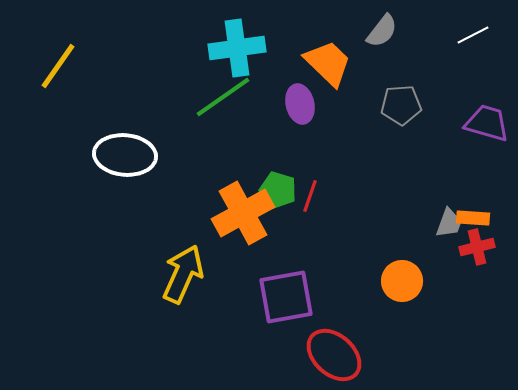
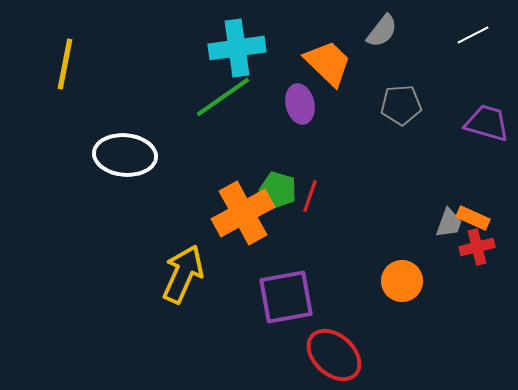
yellow line: moved 7 px right, 2 px up; rotated 24 degrees counterclockwise
orange rectangle: rotated 20 degrees clockwise
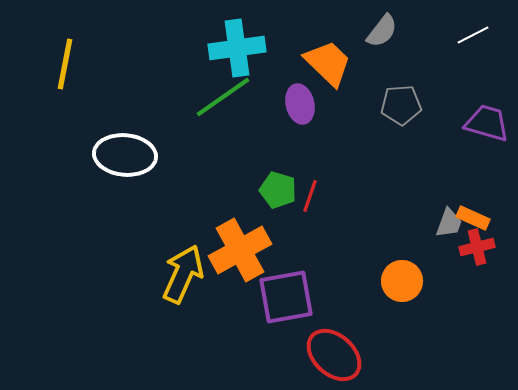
orange cross: moved 3 px left, 37 px down
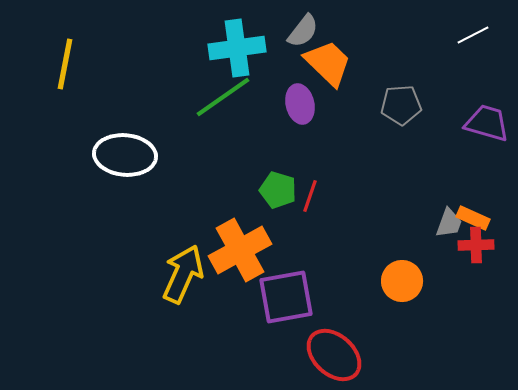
gray semicircle: moved 79 px left
red cross: moved 1 px left, 2 px up; rotated 12 degrees clockwise
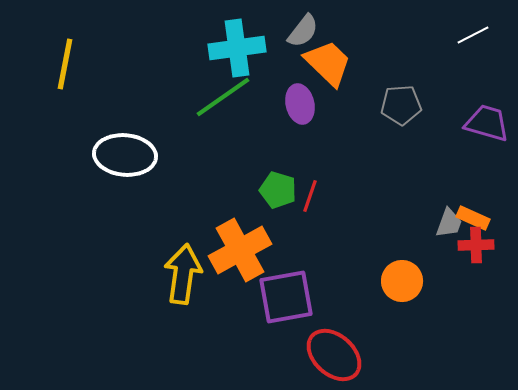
yellow arrow: rotated 16 degrees counterclockwise
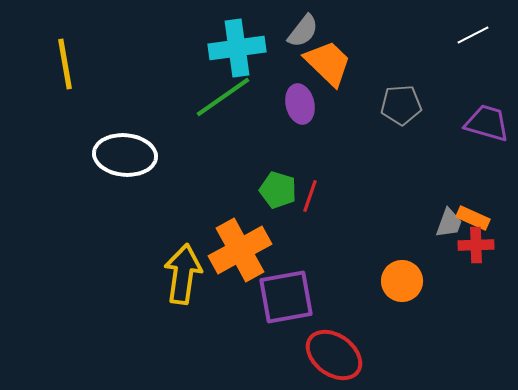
yellow line: rotated 21 degrees counterclockwise
red ellipse: rotated 6 degrees counterclockwise
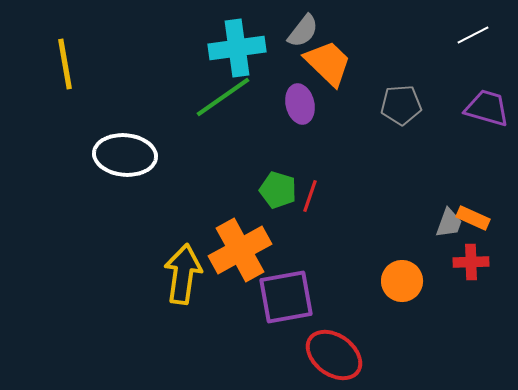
purple trapezoid: moved 15 px up
red cross: moved 5 px left, 17 px down
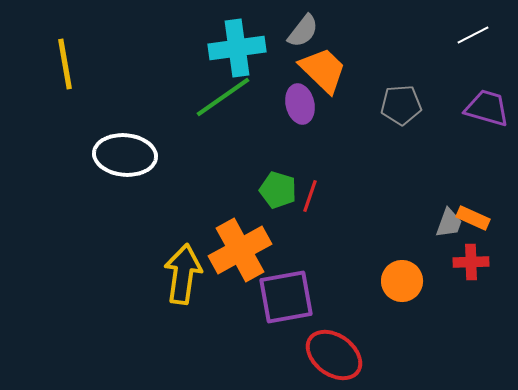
orange trapezoid: moved 5 px left, 7 px down
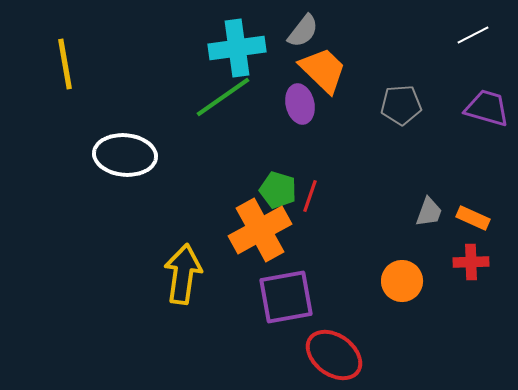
gray trapezoid: moved 20 px left, 11 px up
orange cross: moved 20 px right, 20 px up
